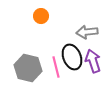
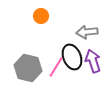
pink line: rotated 45 degrees clockwise
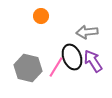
purple arrow: rotated 15 degrees counterclockwise
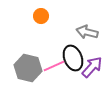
gray arrow: rotated 20 degrees clockwise
black ellipse: moved 1 px right, 1 px down
purple arrow: moved 1 px left, 6 px down; rotated 75 degrees clockwise
pink line: moved 2 px left, 1 px up; rotated 35 degrees clockwise
